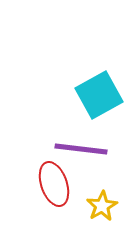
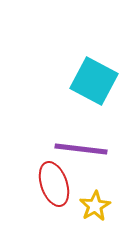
cyan square: moved 5 px left, 14 px up; rotated 33 degrees counterclockwise
yellow star: moved 7 px left
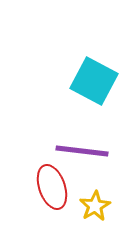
purple line: moved 1 px right, 2 px down
red ellipse: moved 2 px left, 3 px down
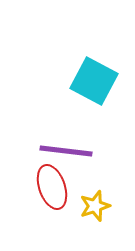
purple line: moved 16 px left
yellow star: rotated 12 degrees clockwise
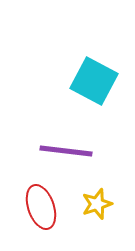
red ellipse: moved 11 px left, 20 px down
yellow star: moved 2 px right, 2 px up
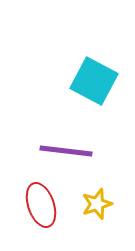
red ellipse: moved 2 px up
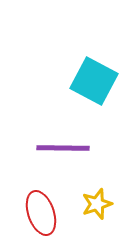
purple line: moved 3 px left, 3 px up; rotated 6 degrees counterclockwise
red ellipse: moved 8 px down
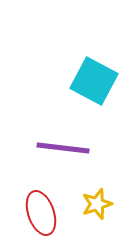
purple line: rotated 6 degrees clockwise
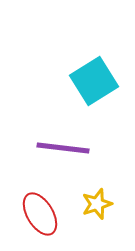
cyan square: rotated 30 degrees clockwise
red ellipse: moved 1 px left, 1 px down; rotated 12 degrees counterclockwise
